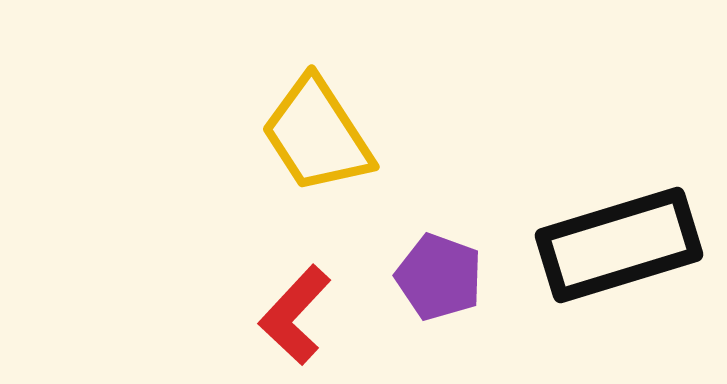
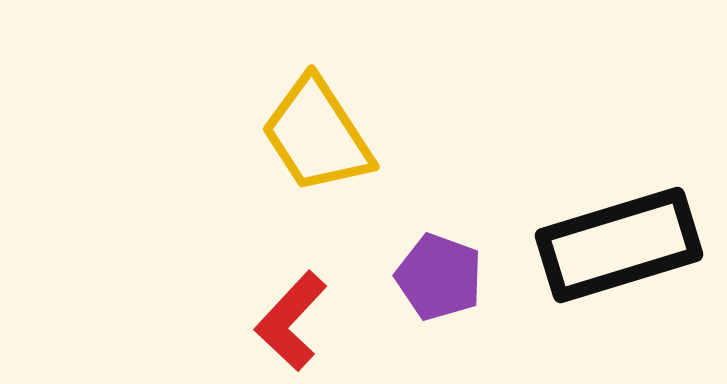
red L-shape: moved 4 px left, 6 px down
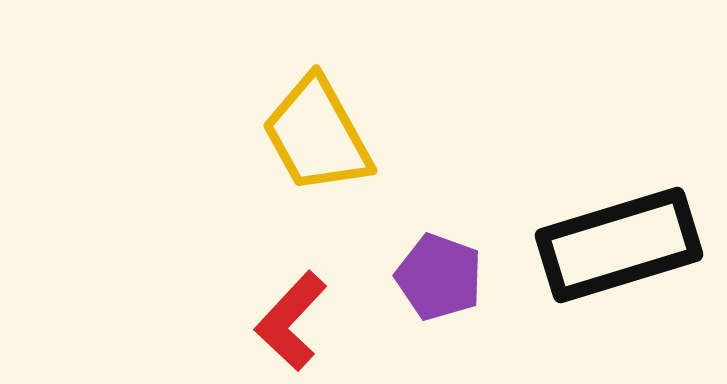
yellow trapezoid: rotated 4 degrees clockwise
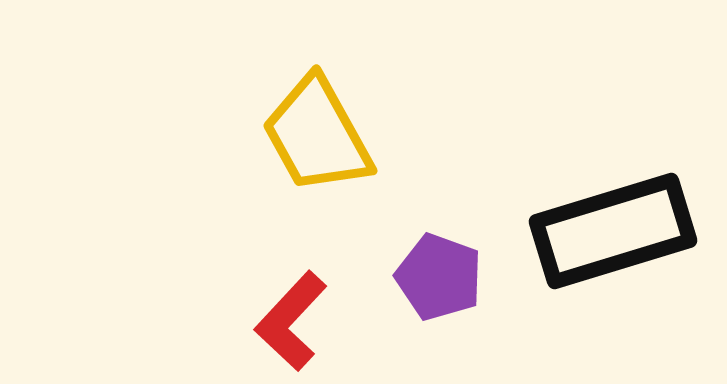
black rectangle: moved 6 px left, 14 px up
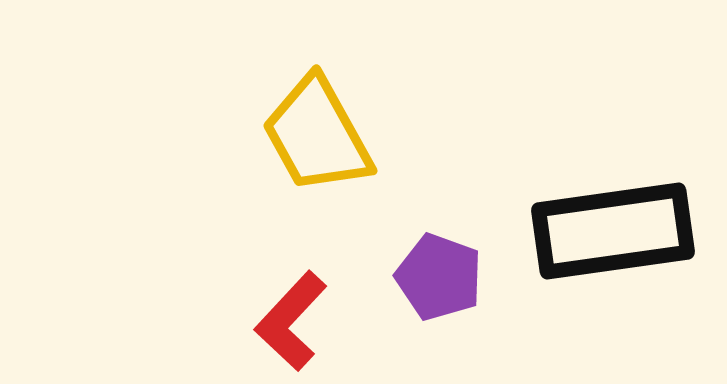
black rectangle: rotated 9 degrees clockwise
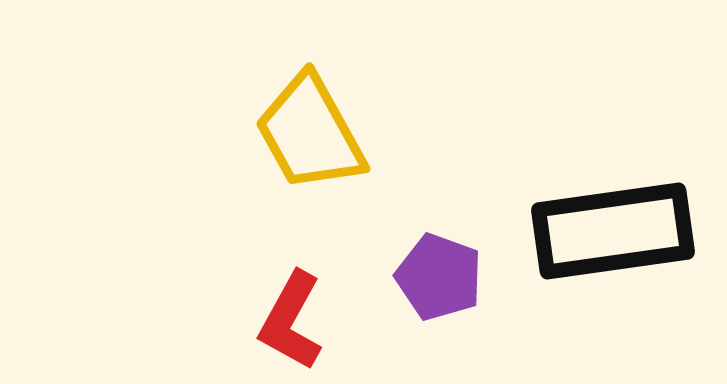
yellow trapezoid: moved 7 px left, 2 px up
red L-shape: rotated 14 degrees counterclockwise
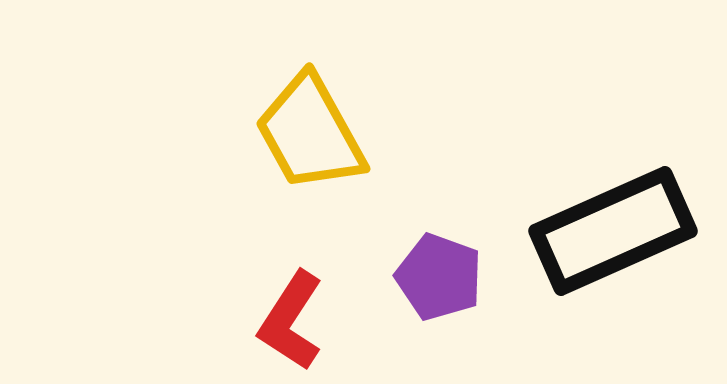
black rectangle: rotated 16 degrees counterclockwise
red L-shape: rotated 4 degrees clockwise
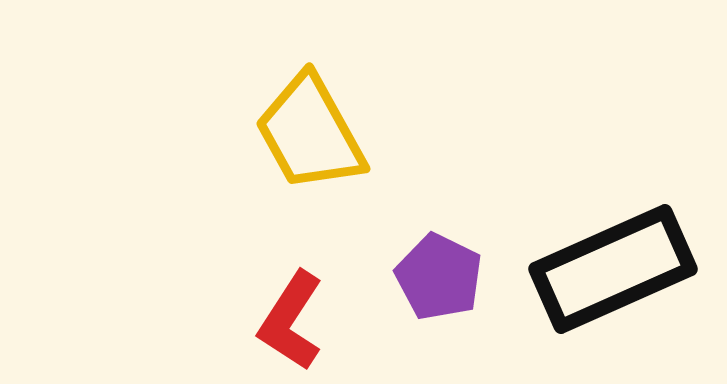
black rectangle: moved 38 px down
purple pentagon: rotated 6 degrees clockwise
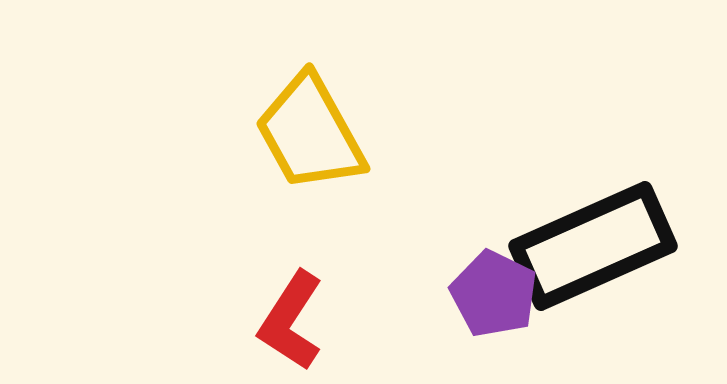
black rectangle: moved 20 px left, 23 px up
purple pentagon: moved 55 px right, 17 px down
